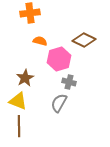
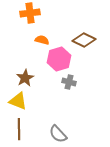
orange semicircle: moved 2 px right, 1 px up
gray semicircle: moved 1 px left, 31 px down; rotated 72 degrees counterclockwise
brown line: moved 3 px down
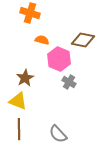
orange cross: rotated 24 degrees clockwise
brown diamond: moved 1 px left; rotated 15 degrees counterclockwise
pink hexagon: rotated 20 degrees counterclockwise
gray cross: rotated 16 degrees clockwise
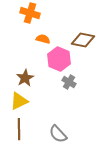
orange semicircle: moved 1 px right, 1 px up
yellow triangle: moved 1 px right; rotated 48 degrees counterclockwise
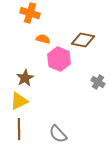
gray cross: moved 29 px right
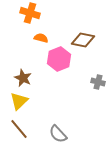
orange semicircle: moved 2 px left, 1 px up
pink hexagon: rotated 15 degrees clockwise
brown star: moved 2 px left; rotated 18 degrees counterclockwise
gray cross: rotated 16 degrees counterclockwise
yellow triangle: rotated 18 degrees counterclockwise
brown line: rotated 40 degrees counterclockwise
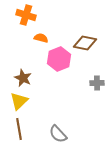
orange cross: moved 4 px left, 2 px down
brown diamond: moved 2 px right, 3 px down
gray cross: moved 1 px left, 1 px down; rotated 16 degrees counterclockwise
brown line: rotated 30 degrees clockwise
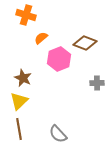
orange semicircle: rotated 56 degrees counterclockwise
brown diamond: rotated 10 degrees clockwise
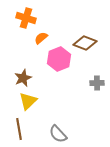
orange cross: moved 3 px down
brown star: rotated 24 degrees clockwise
yellow triangle: moved 9 px right
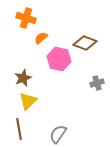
pink hexagon: rotated 25 degrees counterclockwise
gray cross: rotated 16 degrees counterclockwise
gray semicircle: rotated 78 degrees clockwise
